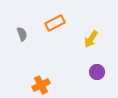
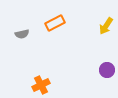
gray semicircle: rotated 96 degrees clockwise
yellow arrow: moved 15 px right, 13 px up
purple circle: moved 10 px right, 2 px up
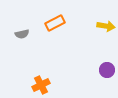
yellow arrow: rotated 114 degrees counterclockwise
